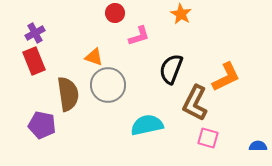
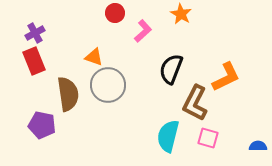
pink L-shape: moved 4 px right, 5 px up; rotated 25 degrees counterclockwise
cyan semicircle: moved 21 px right, 11 px down; rotated 64 degrees counterclockwise
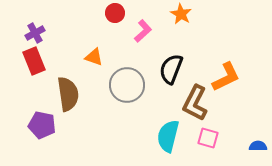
gray circle: moved 19 px right
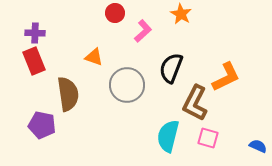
purple cross: rotated 30 degrees clockwise
black semicircle: moved 1 px up
blue semicircle: rotated 24 degrees clockwise
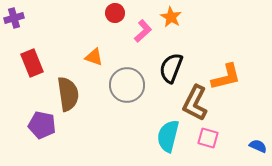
orange star: moved 10 px left, 3 px down
purple cross: moved 21 px left, 15 px up; rotated 18 degrees counterclockwise
red rectangle: moved 2 px left, 2 px down
orange L-shape: rotated 12 degrees clockwise
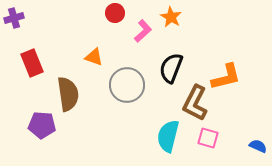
purple pentagon: rotated 8 degrees counterclockwise
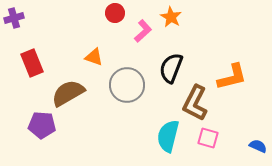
orange L-shape: moved 6 px right
brown semicircle: moved 1 px up; rotated 112 degrees counterclockwise
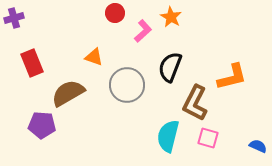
black semicircle: moved 1 px left, 1 px up
